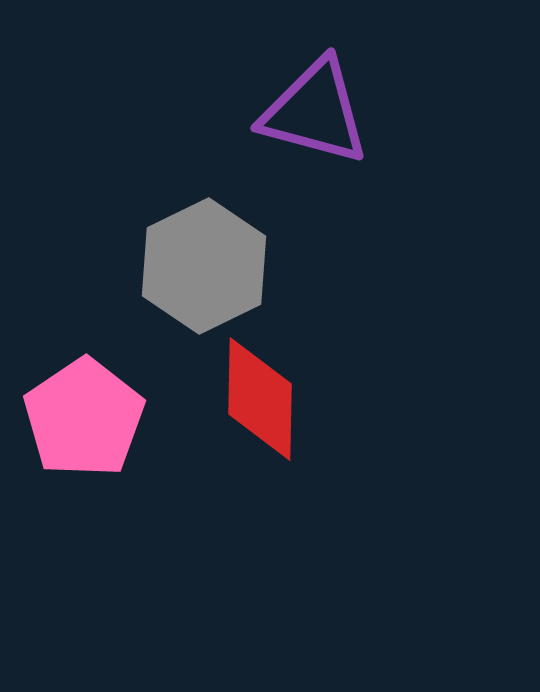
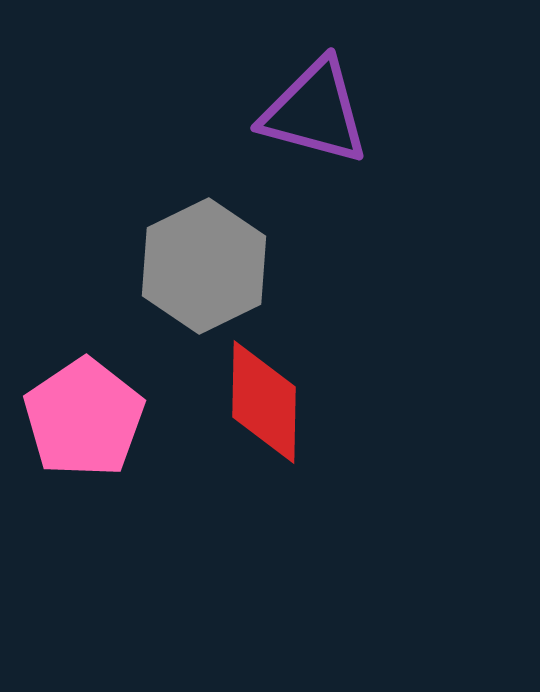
red diamond: moved 4 px right, 3 px down
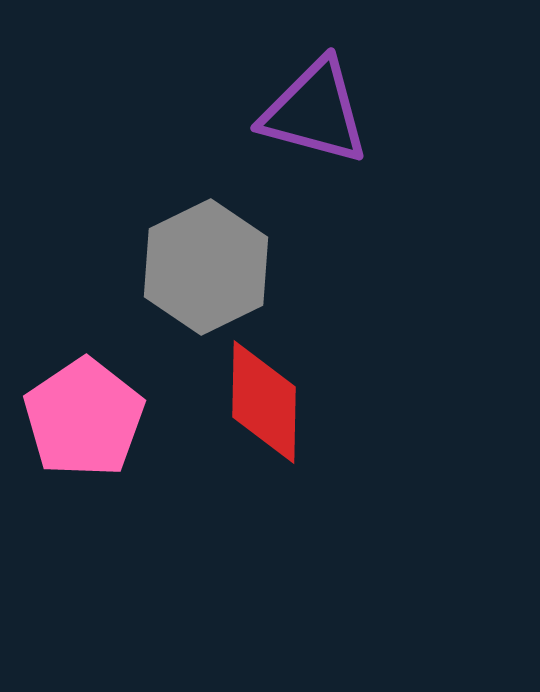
gray hexagon: moved 2 px right, 1 px down
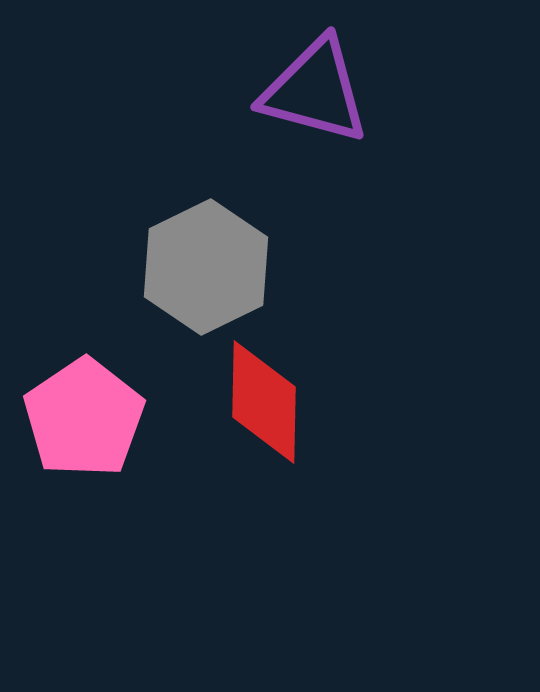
purple triangle: moved 21 px up
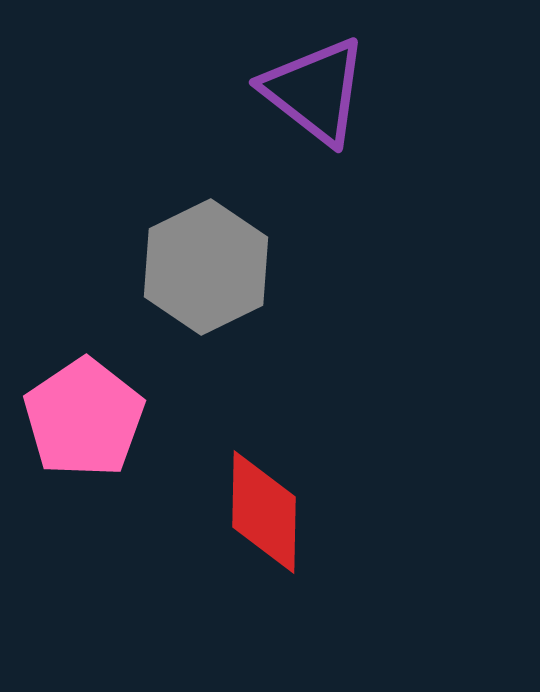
purple triangle: rotated 23 degrees clockwise
red diamond: moved 110 px down
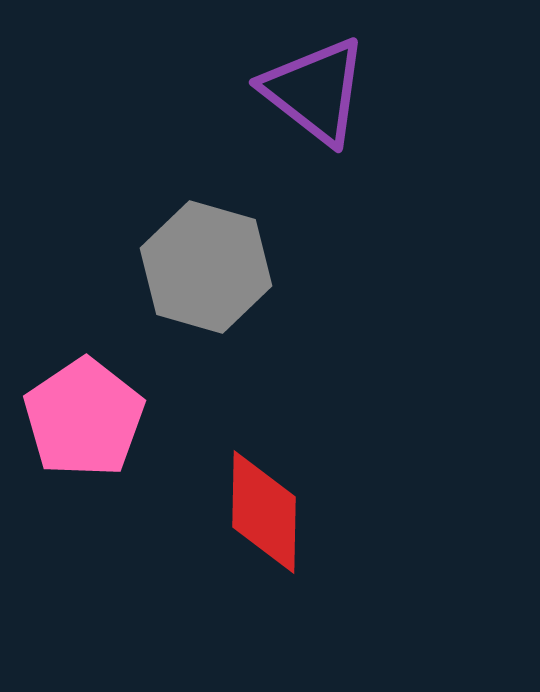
gray hexagon: rotated 18 degrees counterclockwise
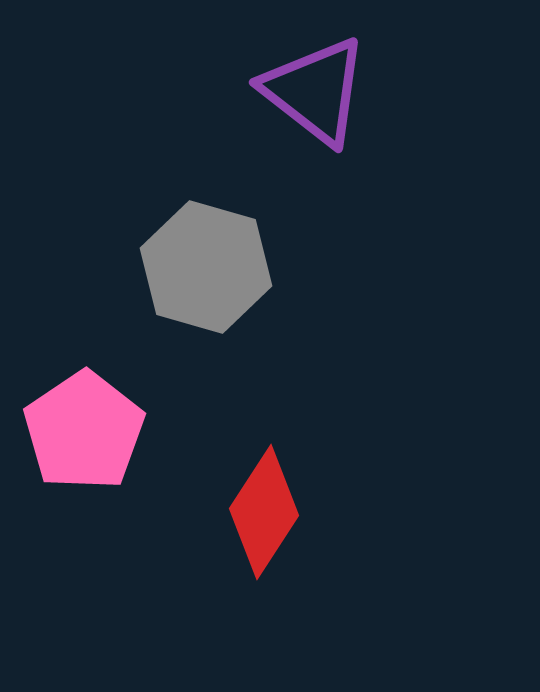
pink pentagon: moved 13 px down
red diamond: rotated 32 degrees clockwise
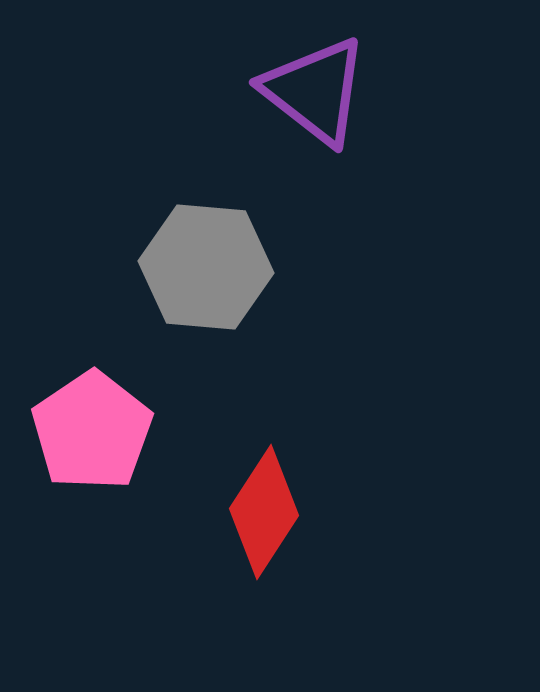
gray hexagon: rotated 11 degrees counterclockwise
pink pentagon: moved 8 px right
